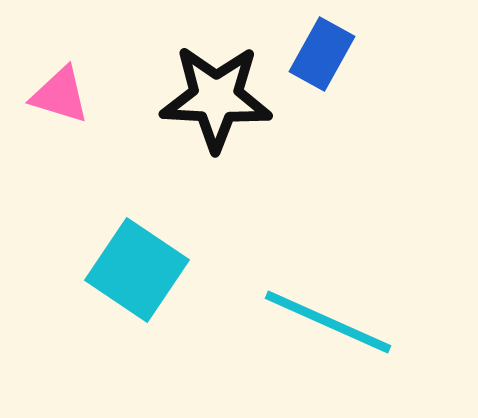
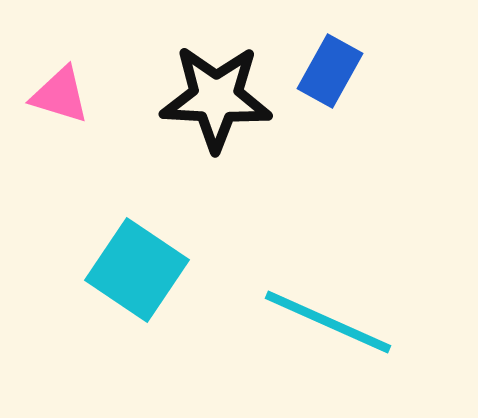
blue rectangle: moved 8 px right, 17 px down
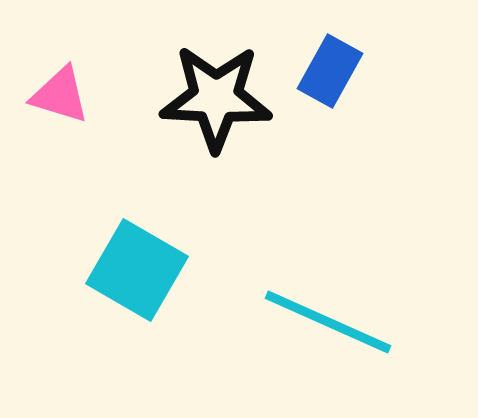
cyan square: rotated 4 degrees counterclockwise
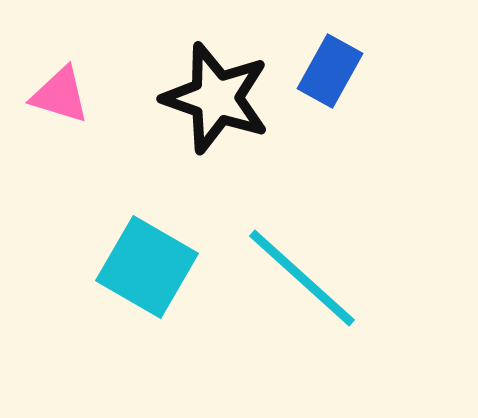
black star: rotated 16 degrees clockwise
cyan square: moved 10 px right, 3 px up
cyan line: moved 26 px left, 44 px up; rotated 18 degrees clockwise
